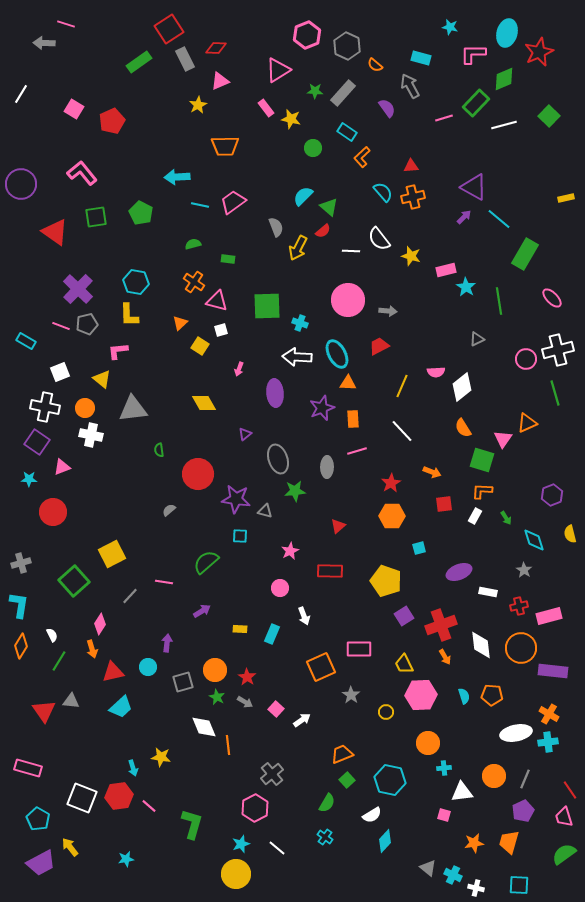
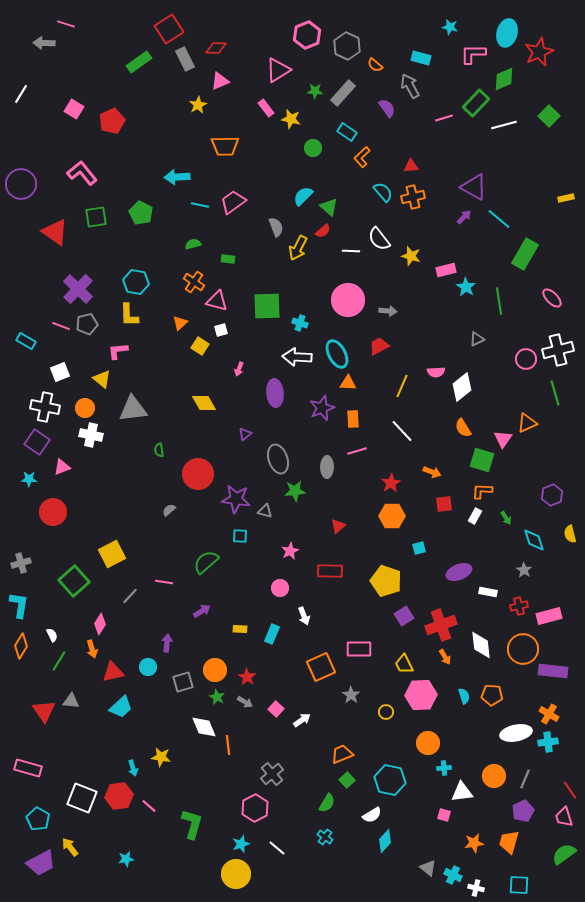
orange circle at (521, 648): moved 2 px right, 1 px down
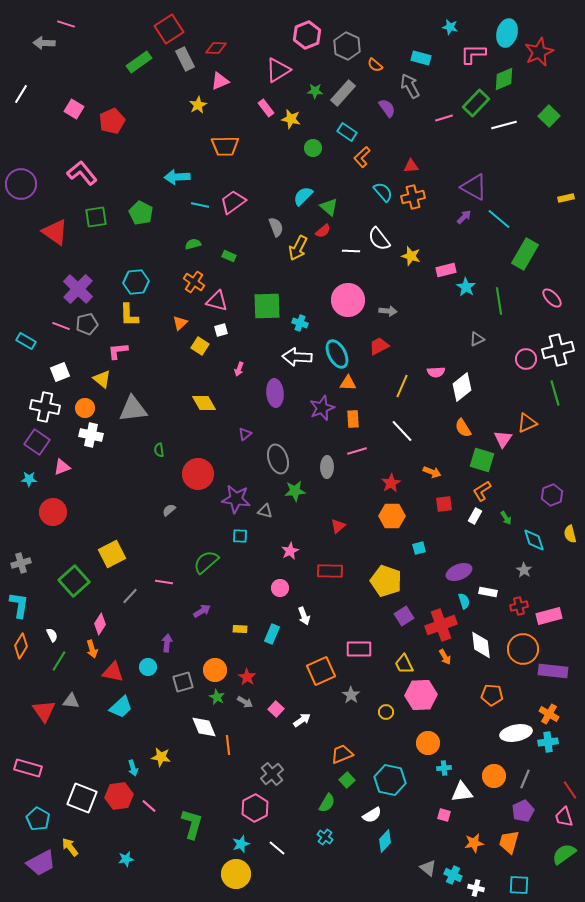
green rectangle at (228, 259): moved 1 px right, 3 px up; rotated 16 degrees clockwise
cyan hexagon at (136, 282): rotated 15 degrees counterclockwise
orange L-shape at (482, 491): rotated 35 degrees counterclockwise
orange square at (321, 667): moved 4 px down
red triangle at (113, 672): rotated 25 degrees clockwise
cyan semicircle at (464, 696): moved 95 px up
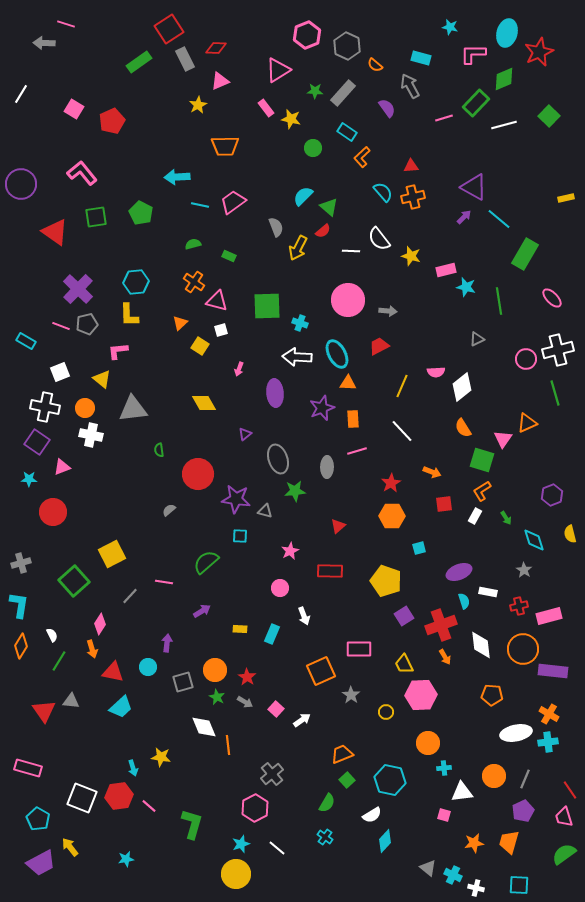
cyan star at (466, 287): rotated 18 degrees counterclockwise
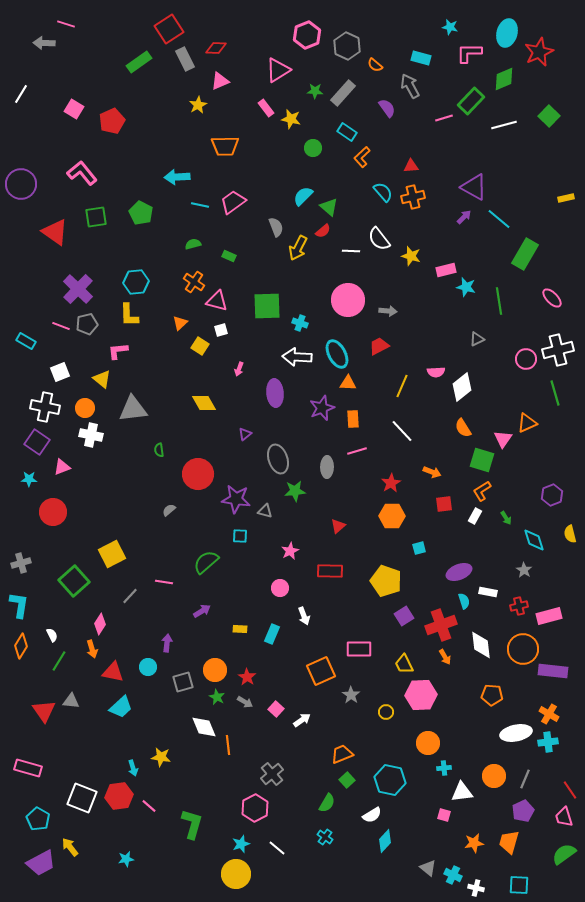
pink L-shape at (473, 54): moved 4 px left, 1 px up
green rectangle at (476, 103): moved 5 px left, 2 px up
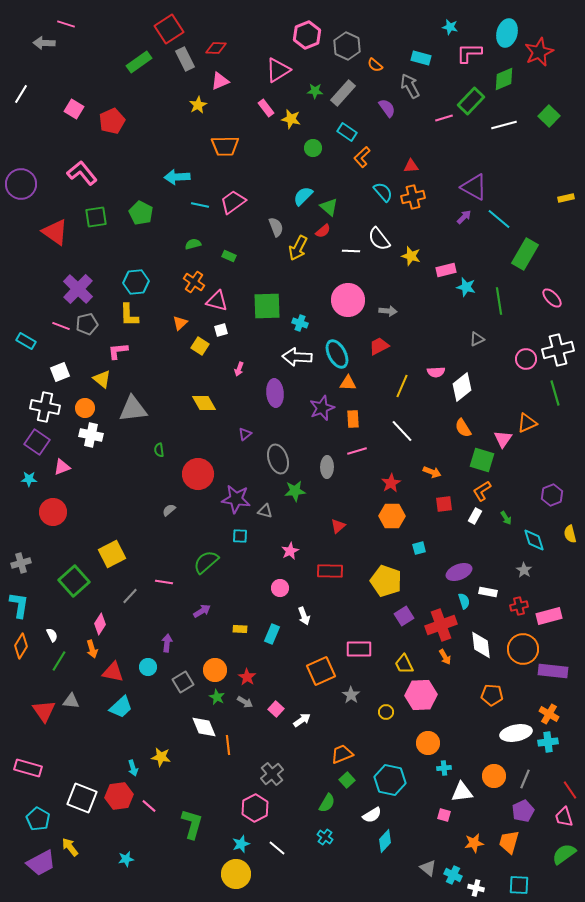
gray square at (183, 682): rotated 15 degrees counterclockwise
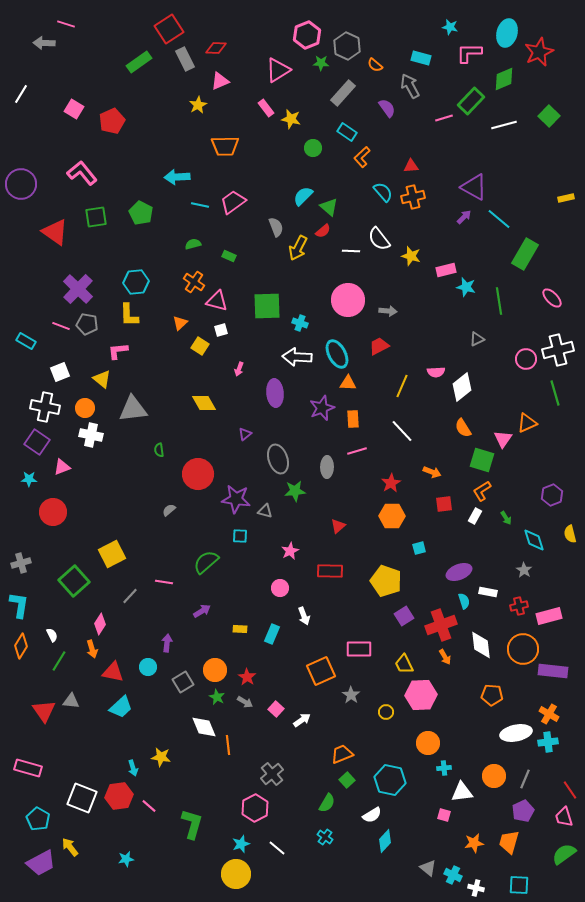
green star at (315, 91): moved 6 px right, 28 px up
gray pentagon at (87, 324): rotated 25 degrees clockwise
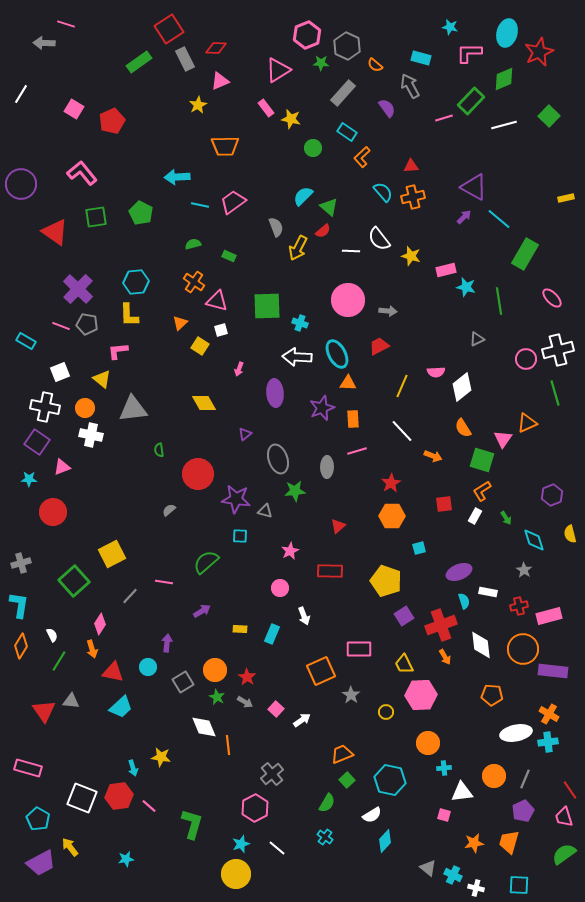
orange arrow at (432, 472): moved 1 px right, 16 px up
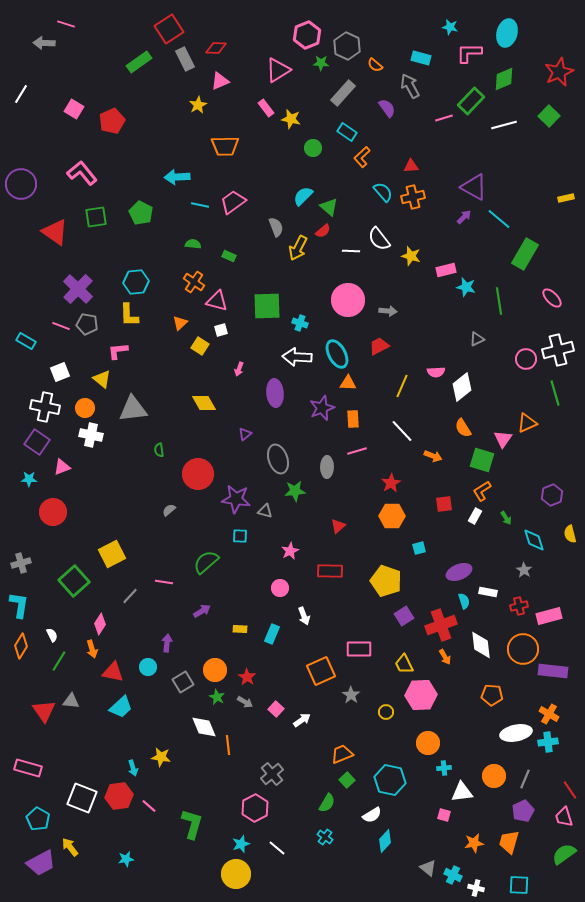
red star at (539, 52): moved 20 px right, 20 px down
green semicircle at (193, 244): rotated 21 degrees clockwise
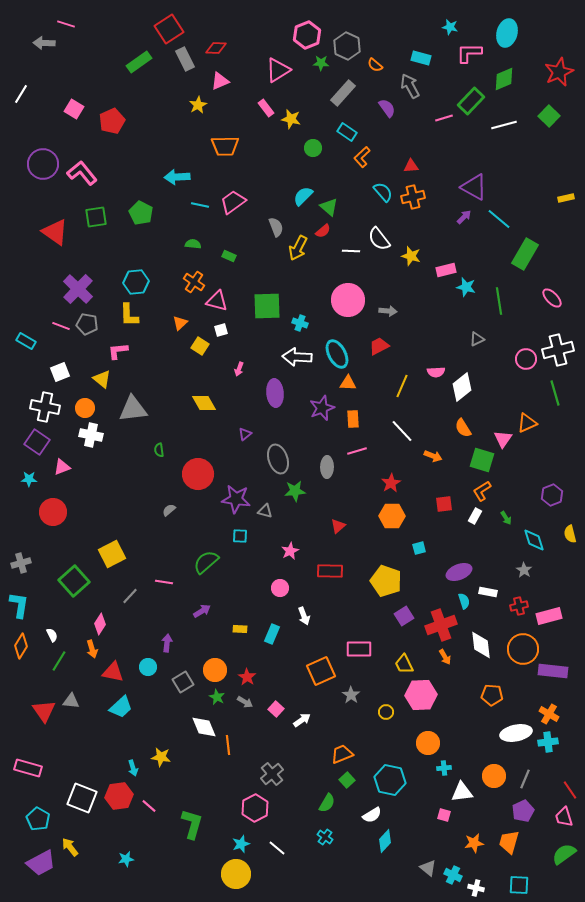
purple circle at (21, 184): moved 22 px right, 20 px up
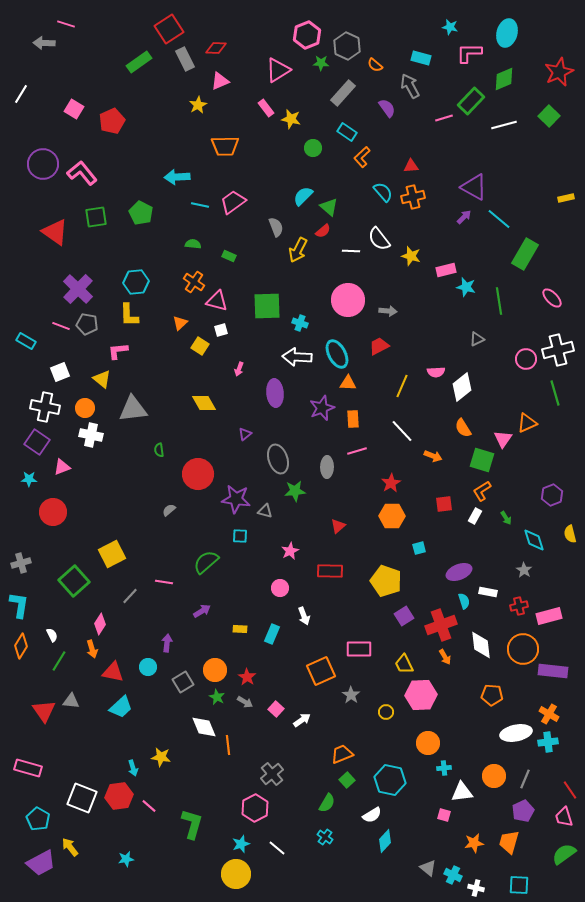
yellow arrow at (298, 248): moved 2 px down
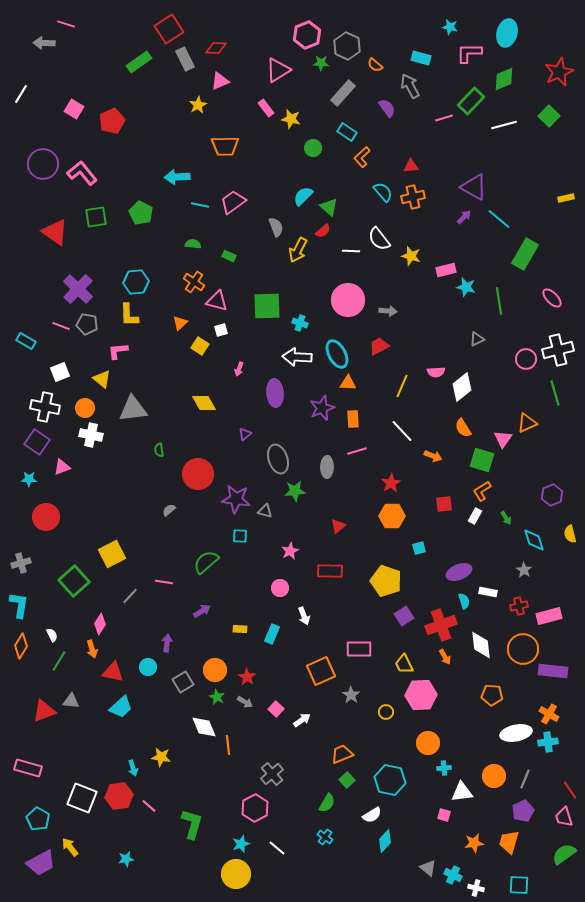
red circle at (53, 512): moved 7 px left, 5 px down
red triangle at (44, 711): rotated 45 degrees clockwise
